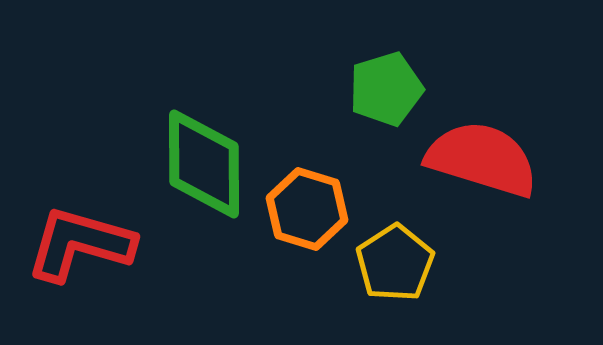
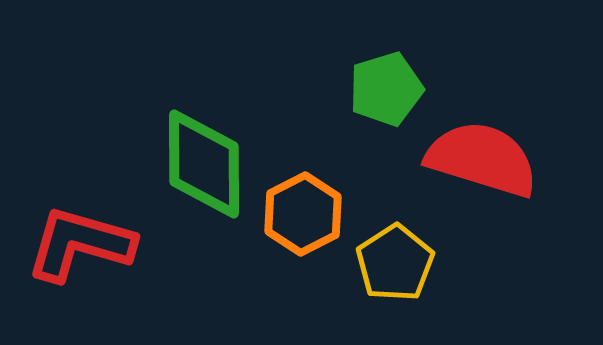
orange hexagon: moved 4 px left, 5 px down; rotated 16 degrees clockwise
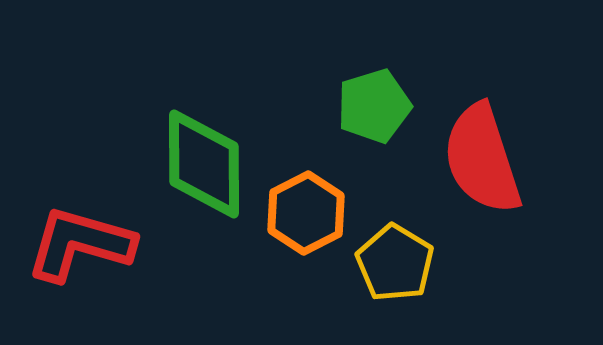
green pentagon: moved 12 px left, 17 px down
red semicircle: rotated 125 degrees counterclockwise
orange hexagon: moved 3 px right, 1 px up
yellow pentagon: rotated 8 degrees counterclockwise
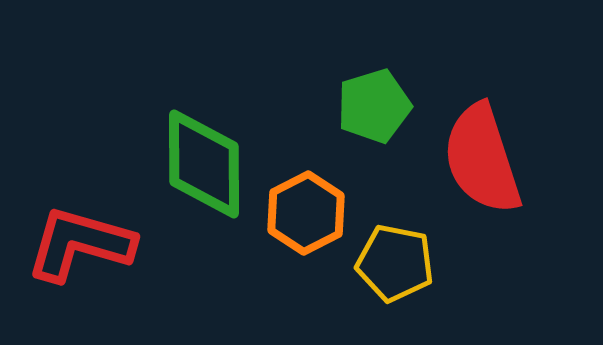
yellow pentagon: rotated 20 degrees counterclockwise
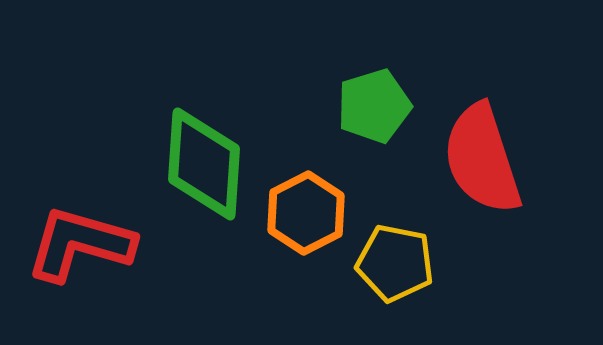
green diamond: rotated 4 degrees clockwise
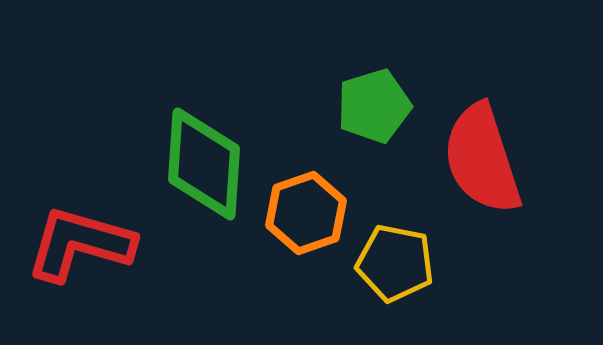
orange hexagon: rotated 8 degrees clockwise
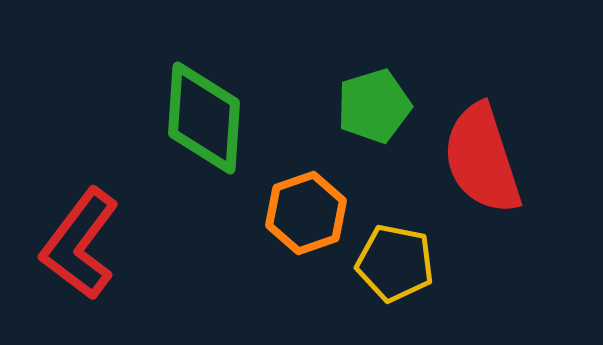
green diamond: moved 46 px up
red L-shape: rotated 69 degrees counterclockwise
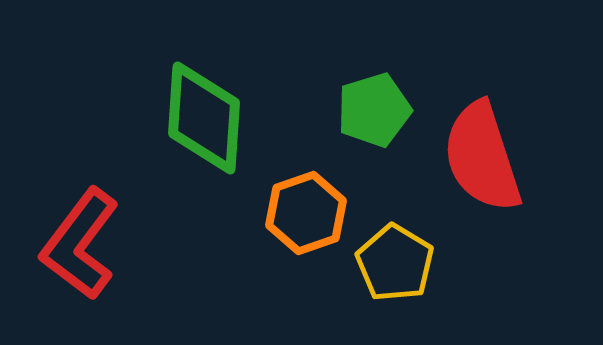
green pentagon: moved 4 px down
red semicircle: moved 2 px up
yellow pentagon: rotated 20 degrees clockwise
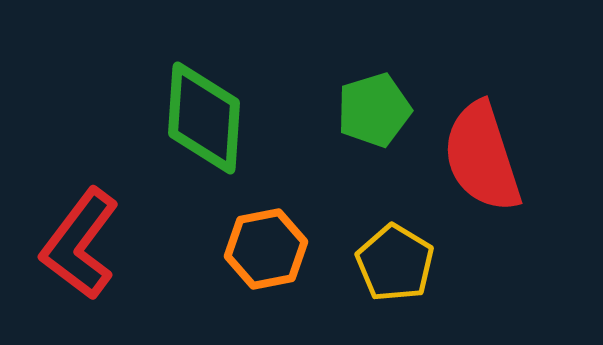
orange hexagon: moved 40 px left, 36 px down; rotated 8 degrees clockwise
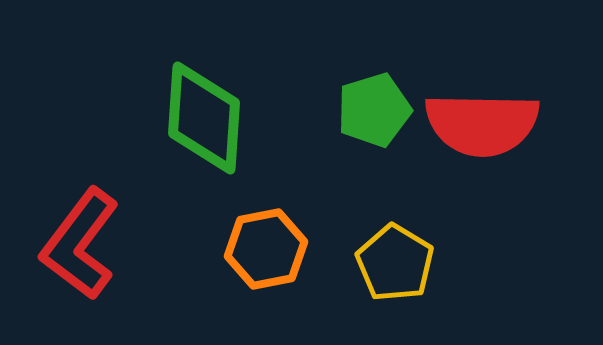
red semicircle: moved 33 px up; rotated 71 degrees counterclockwise
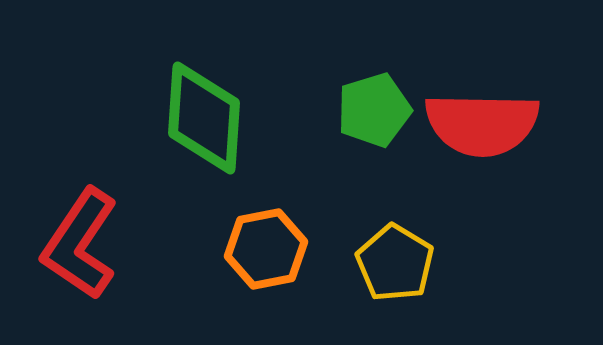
red L-shape: rotated 3 degrees counterclockwise
